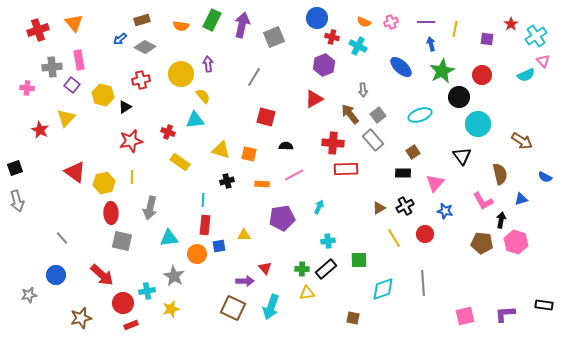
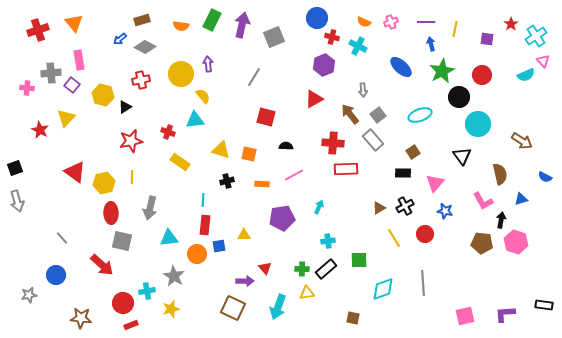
gray cross at (52, 67): moved 1 px left, 6 px down
red arrow at (102, 275): moved 10 px up
cyan arrow at (271, 307): moved 7 px right
brown star at (81, 318): rotated 20 degrees clockwise
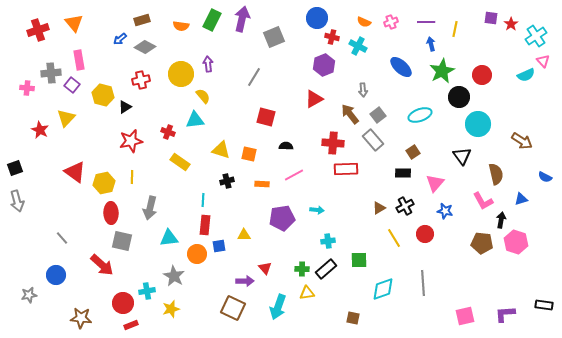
purple arrow at (242, 25): moved 6 px up
purple square at (487, 39): moved 4 px right, 21 px up
brown semicircle at (500, 174): moved 4 px left
cyan arrow at (319, 207): moved 2 px left, 3 px down; rotated 72 degrees clockwise
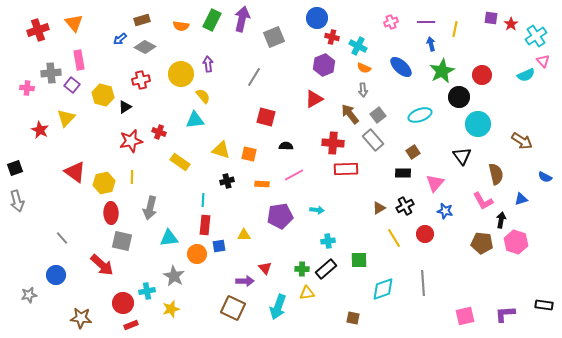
orange semicircle at (364, 22): moved 46 px down
red cross at (168, 132): moved 9 px left
purple pentagon at (282, 218): moved 2 px left, 2 px up
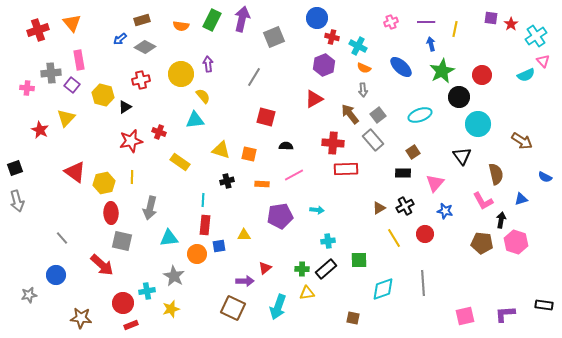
orange triangle at (74, 23): moved 2 px left
red triangle at (265, 268): rotated 32 degrees clockwise
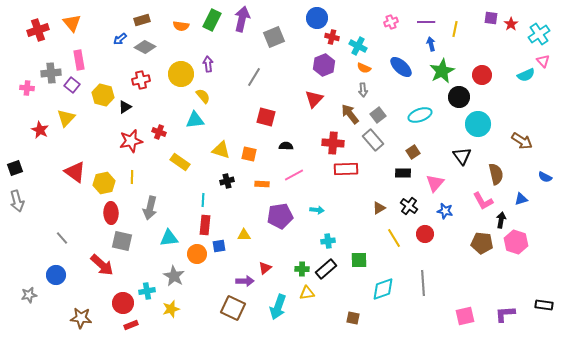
cyan cross at (536, 36): moved 3 px right, 2 px up
red triangle at (314, 99): rotated 18 degrees counterclockwise
black cross at (405, 206): moved 4 px right; rotated 24 degrees counterclockwise
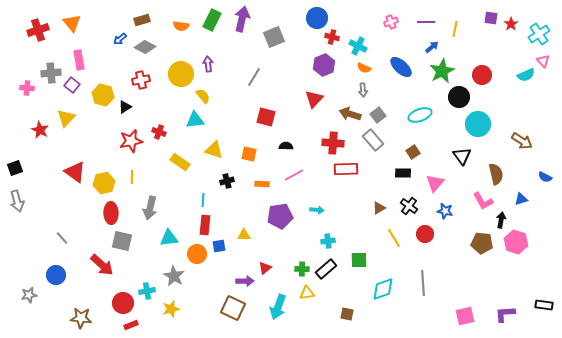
blue arrow at (431, 44): moved 1 px right, 3 px down; rotated 64 degrees clockwise
brown arrow at (350, 114): rotated 35 degrees counterclockwise
yellow triangle at (221, 150): moved 7 px left
brown square at (353, 318): moved 6 px left, 4 px up
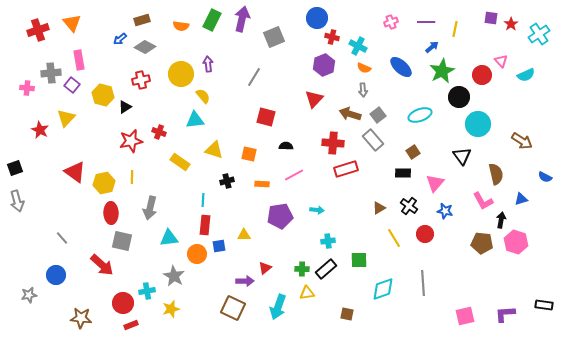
pink triangle at (543, 61): moved 42 px left
red rectangle at (346, 169): rotated 15 degrees counterclockwise
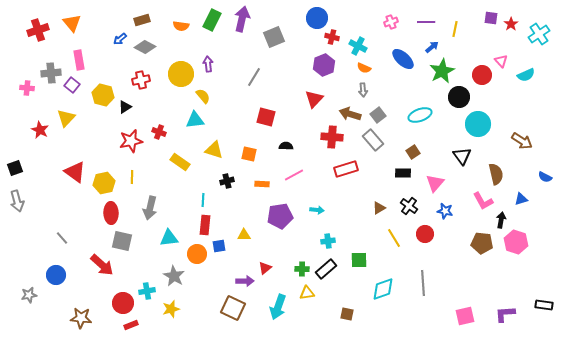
blue ellipse at (401, 67): moved 2 px right, 8 px up
red cross at (333, 143): moved 1 px left, 6 px up
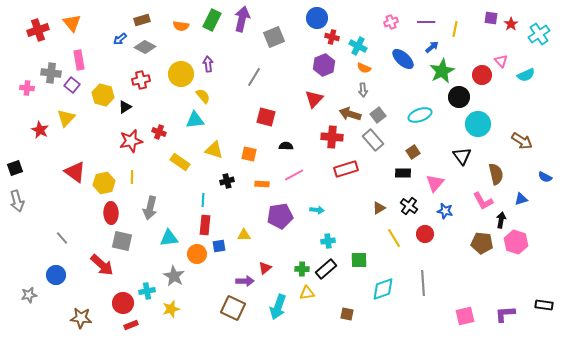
gray cross at (51, 73): rotated 12 degrees clockwise
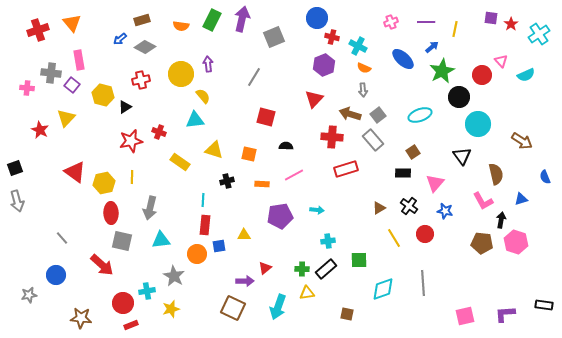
blue semicircle at (545, 177): rotated 40 degrees clockwise
cyan triangle at (169, 238): moved 8 px left, 2 px down
